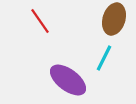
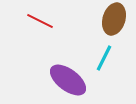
red line: rotated 28 degrees counterclockwise
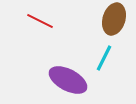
purple ellipse: rotated 9 degrees counterclockwise
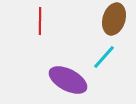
red line: rotated 64 degrees clockwise
cyan line: moved 1 px up; rotated 16 degrees clockwise
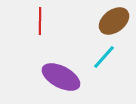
brown ellipse: moved 2 px down; rotated 36 degrees clockwise
purple ellipse: moved 7 px left, 3 px up
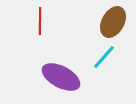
brown ellipse: moved 1 px left, 1 px down; rotated 24 degrees counterclockwise
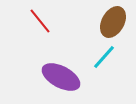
red line: rotated 40 degrees counterclockwise
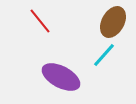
cyan line: moved 2 px up
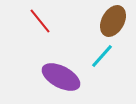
brown ellipse: moved 1 px up
cyan line: moved 2 px left, 1 px down
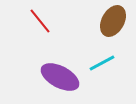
cyan line: moved 7 px down; rotated 20 degrees clockwise
purple ellipse: moved 1 px left
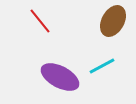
cyan line: moved 3 px down
